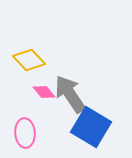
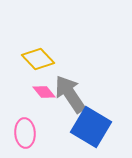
yellow diamond: moved 9 px right, 1 px up
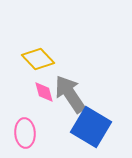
pink diamond: rotated 25 degrees clockwise
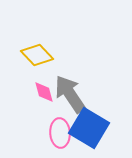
yellow diamond: moved 1 px left, 4 px up
blue square: moved 2 px left, 1 px down
pink ellipse: moved 35 px right
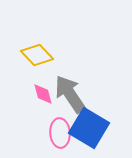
pink diamond: moved 1 px left, 2 px down
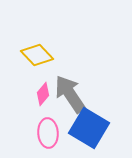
pink diamond: rotated 55 degrees clockwise
pink ellipse: moved 12 px left
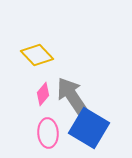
gray arrow: moved 2 px right, 2 px down
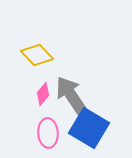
gray arrow: moved 1 px left, 1 px up
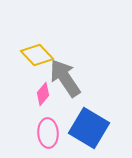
gray arrow: moved 6 px left, 17 px up
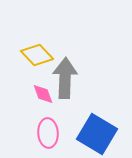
gray arrow: rotated 36 degrees clockwise
pink diamond: rotated 60 degrees counterclockwise
blue square: moved 8 px right, 6 px down
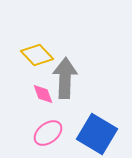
pink ellipse: rotated 56 degrees clockwise
